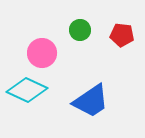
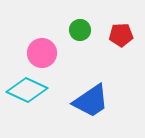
red pentagon: moved 1 px left; rotated 10 degrees counterclockwise
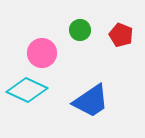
red pentagon: rotated 25 degrees clockwise
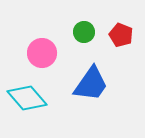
green circle: moved 4 px right, 2 px down
cyan diamond: moved 8 px down; rotated 24 degrees clockwise
blue trapezoid: moved 17 px up; rotated 21 degrees counterclockwise
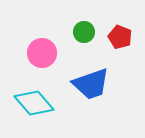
red pentagon: moved 1 px left, 2 px down
blue trapezoid: rotated 36 degrees clockwise
cyan diamond: moved 7 px right, 5 px down
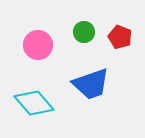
pink circle: moved 4 px left, 8 px up
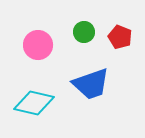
cyan diamond: rotated 36 degrees counterclockwise
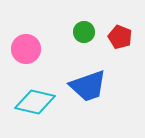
pink circle: moved 12 px left, 4 px down
blue trapezoid: moved 3 px left, 2 px down
cyan diamond: moved 1 px right, 1 px up
